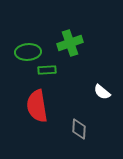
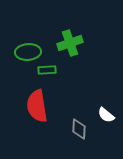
white semicircle: moved 4 px right, 23 px down
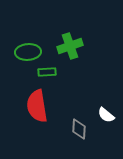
green cross: moved 3 px down
green rectangle: moved 2 px down
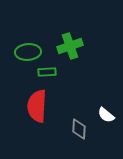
red semicircle: rotated 12 degrees clockwise
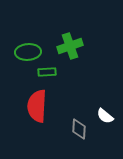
white semicircle: moved 1 px left, 1 px down
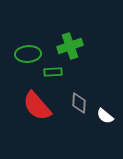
green ellipse: moved 2 px down
green rectangle: moved 6 px right
red semicircle: rotated 44 degrees counterclockwise
gray diamond: moved 26 px up
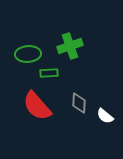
green rectangle: moved 4 px left, 1 px down
